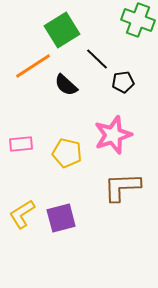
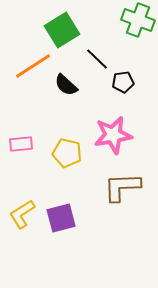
pink star: rotated 9 degrees clockwise
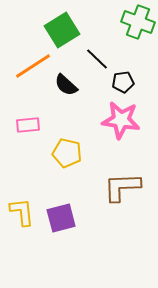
green cross: moved 2 px down
pink star: moved 8 px right, 15 px up; rotated 18 degrees clockwise
pink rectangle: moved 7 px right, 19 px up
yellow L-shape: moved 2 px up; rotated 116 degrees clockwise
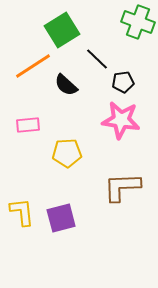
yellow pentagon: rotated 16 degrees counterclockwise
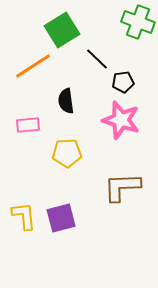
black semicircle: moved 16 px down; rotated 40 degrees clockwise
pink star: rotated 9 degrees clockwise
yellow L-shape: moved 2 px right, 4 px down
